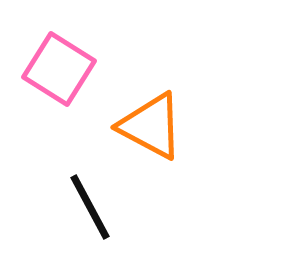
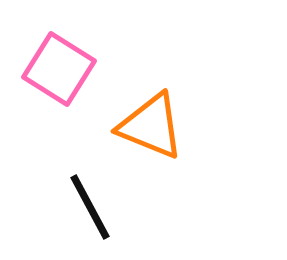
orange triangle: rotated 6 degrees counterclockwise
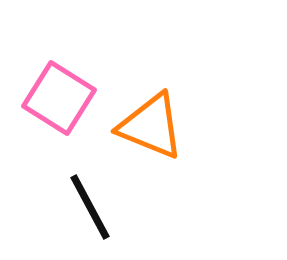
pink square: moved 29 px down
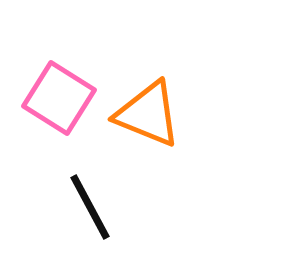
orange triangle: moved 3 px left, 12 px up
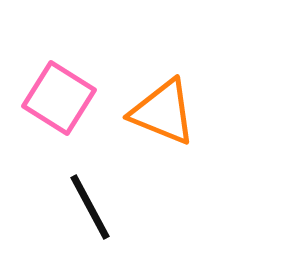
orange triangle: moved 15 px right, 2 px up
